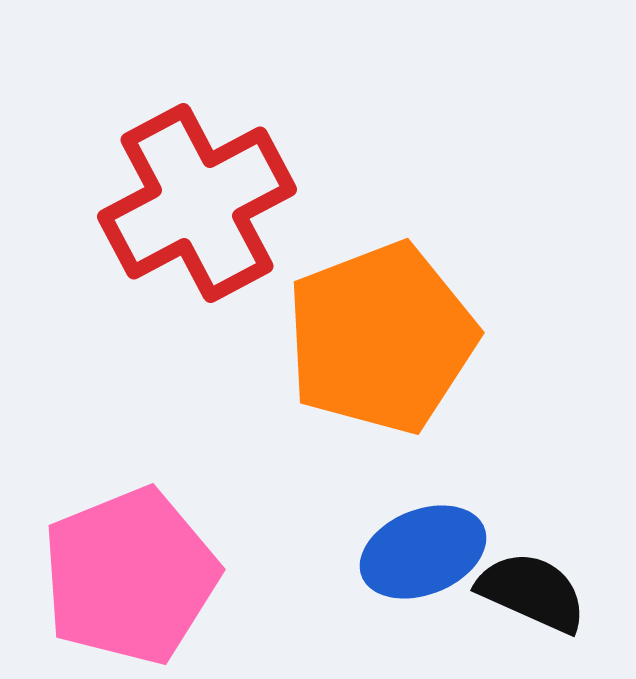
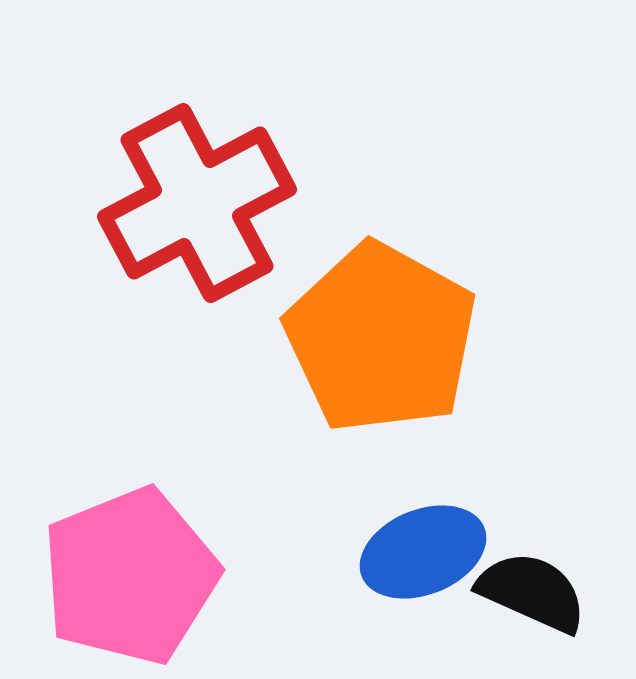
orange pentagon: rotated 22 degrees counterclockwise
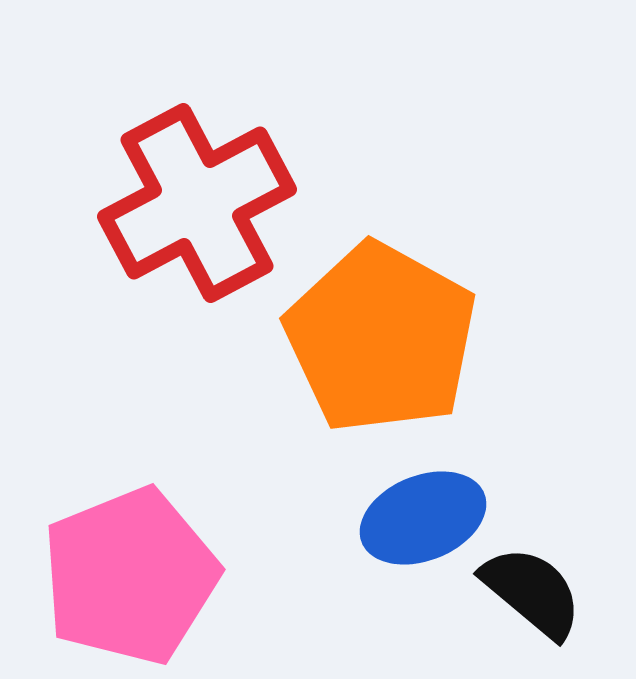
blue ellipse: moved 34 px up
black semicircle: rotated 16 degrees clockwise
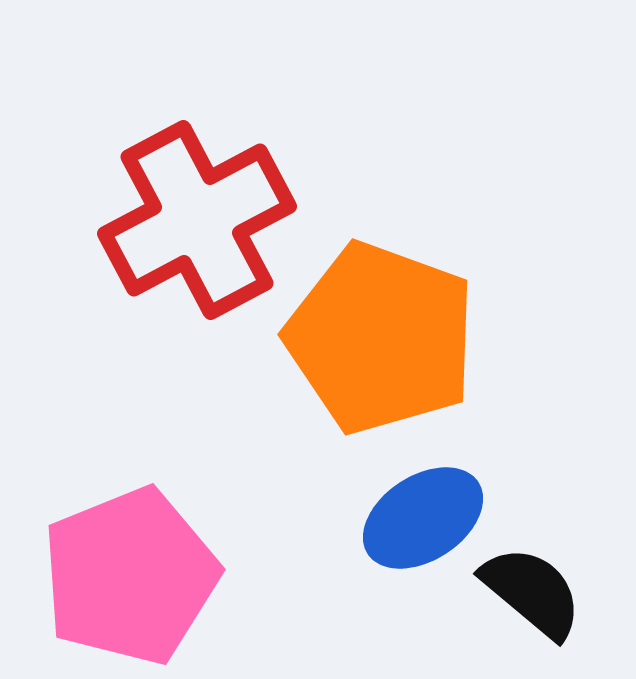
red cross: moved 17 px down
orange pentagon: rotated 9 degrees counterclockwise
blue ellipse: rotated 11 degrees counterclockwise
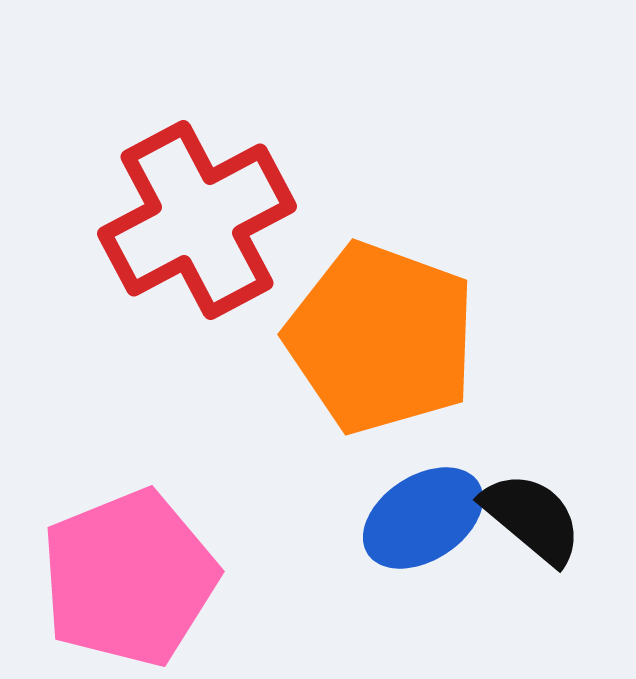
pink pentagon: moved 1 px left, 2 px down
black semicircle: moved 74 px up
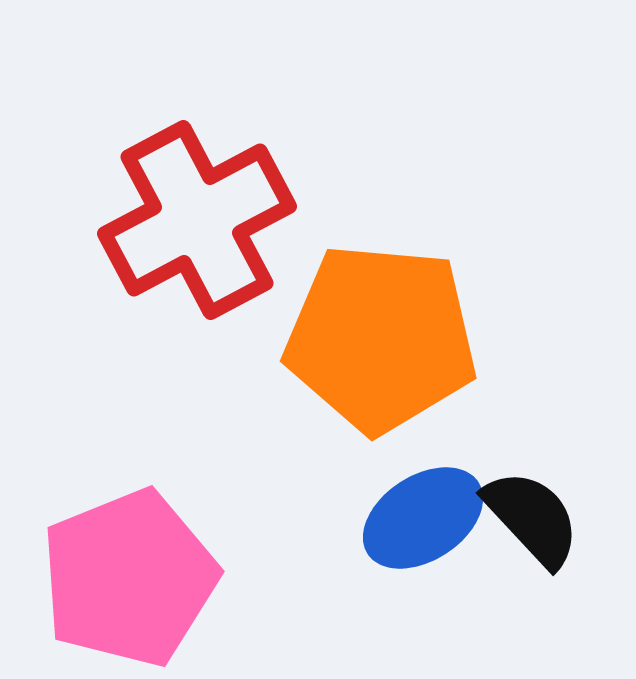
orange pentagon: rotated 15 degrees counterclockwise
black semicircle: rotated 7 degrees clockwise
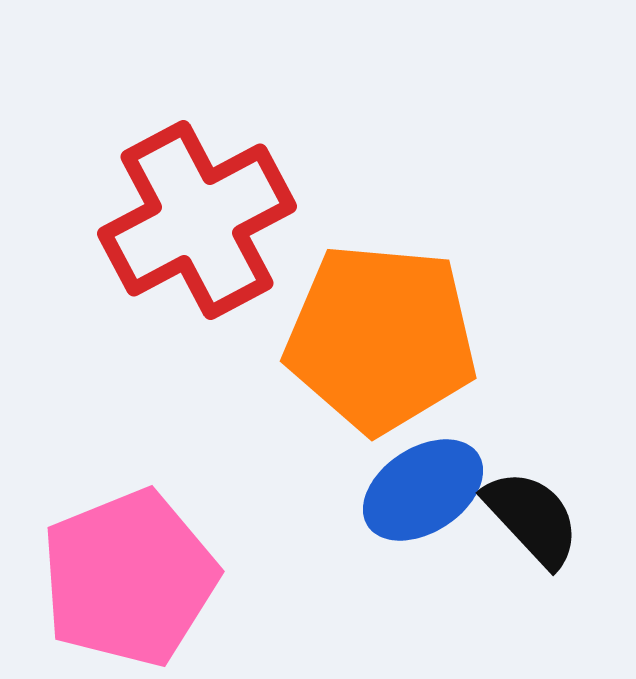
blue ellipse: moved 28 px up
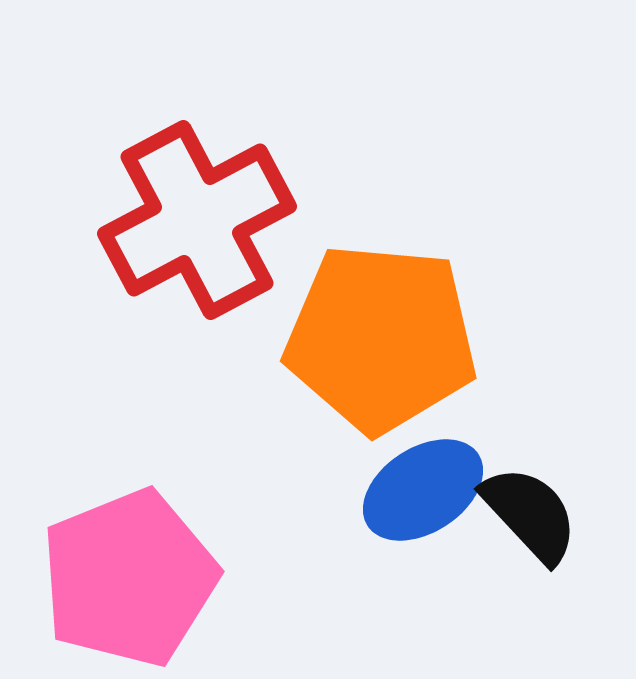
black semicircle: moved 2 px left, 4 px up
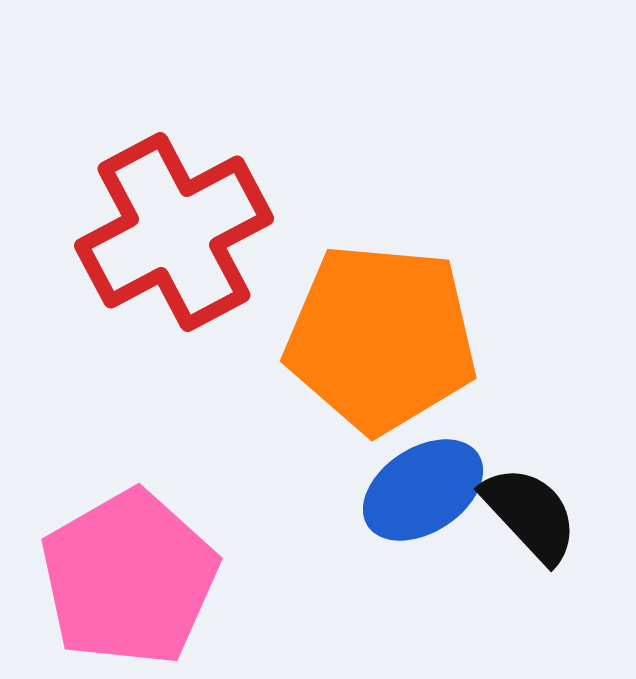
red cross: moved 23 px left, 12 px down
pink pentagon: rotated 8 degrees counterclockwise
